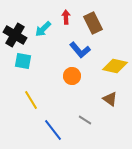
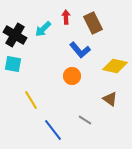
cyan square: moved 10 px left, 3 px down
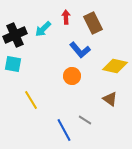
black cross: rotated 35 degrees clockwise
blue line: moved 11 px right; rotated 10 degrees clockwise
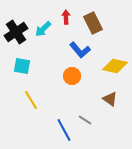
black cross: moved 1 px right, 3 px up; rotated 10 degrees counterclockwise
cyan square: moved 9 px right, 2 px down
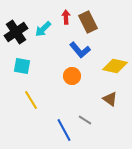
brown rectangle: moved 5 px left, 1 px up
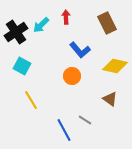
brown rectangle: moved 19 px right, 1 px down
cyan arrow: moved 2 px left, 4 px up
cyan square: rotated 18 degrees clockwise
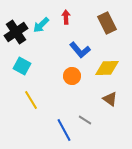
yellow diamond: moved 8 px left, 2 px down; rotated 15 degrees counterclockwise
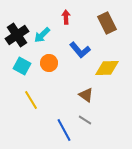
cyan arrow: moved 1 px right, 10 px down
black cross: moved 1 px right, 3 px down
orange circle: moved 23 px left, 13 px up
brown triangle: moved 24 px left, 4 px up
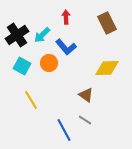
blue L-shape: moved 14 px left, 3 px up
